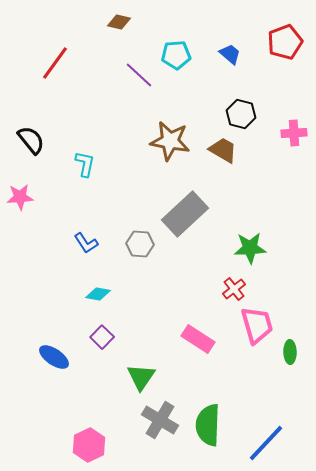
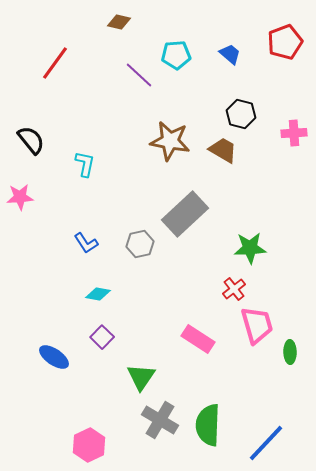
gray hexagon: rotated 16 degrees counterclockwise
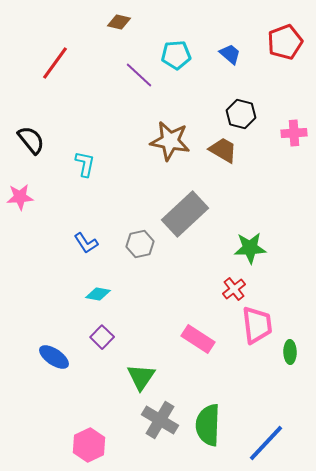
pink trapezoid: rotated 9 degrees clockwise
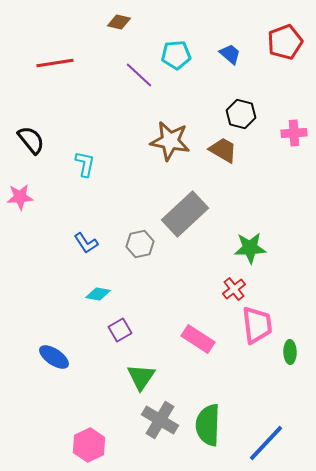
red line: rotated 45 degrees clockwise
purple square: moved 18 px right, 7 px up; rotated 15 degrees clockwise
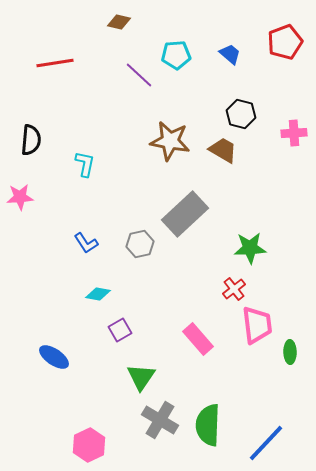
black semicircle: rotated 44 degrees clockwise
pink rectangle: rotated 16 degrees clockwise
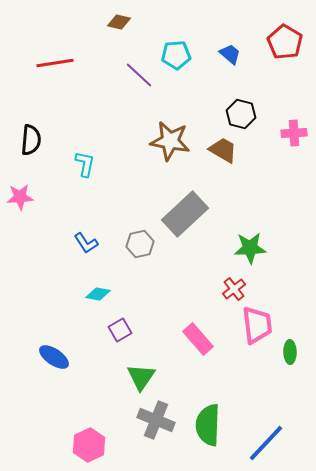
red pentagon: rotated 20 degrees counterclockwise
gray cross: moved 4 px left; rotated 9 degrees counterclockwise
